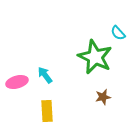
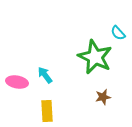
pink ellipse: rotated 25 degrees clockwise
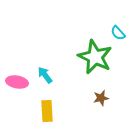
brown star: moved 2 px left, 1 px down
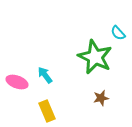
pink ellipse: rotated 10 degrees clockwise
yellow rectangle: rotated 20 degrees counterclockwise
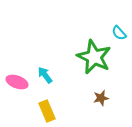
cyan semicircle: moved 1 px right
green star: moved 1 px left
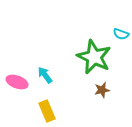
cyan semicircle: moved 2 px right, 1 px down; rotated 28 degrees counterclockwise
brown star: moved 1 px right, 8 px up
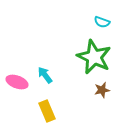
cyan semicircle: moved 19 px left, 12 px up
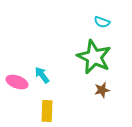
cyan arrow: moved 3 px left
yellow rectangle: rotated 25 degrees clockwise
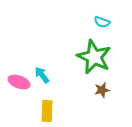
pink ellipse: moved 2 px right
